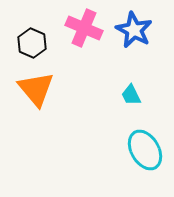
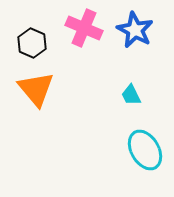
blue star: moved 1 px right
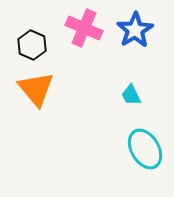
blue star: rotated 12 degrees clockwise
black hexagon: moved 2 px down
cyan ellipse: moved 1 px up
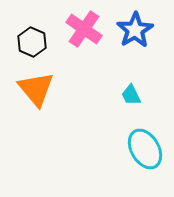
pink cross: moved 1 px down; rotated 12 degrees clockwise
black hexagon: moved 3 px up
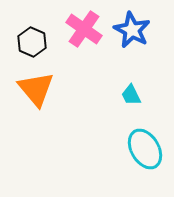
blue star: moved 3 px left; rotated 12 degrees counterclockwise
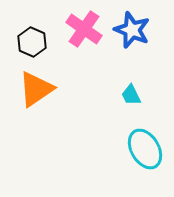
blue star: rotated 6 degrees counterclockwise
orange triangle: rotated 36 degrees clockwise
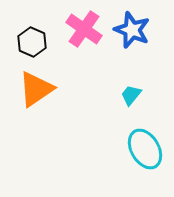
cyan trapezoid: rotated 65 degrees clockwise
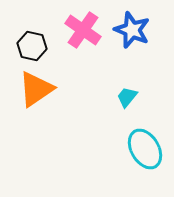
pink cross: moved 1 px left, 1 px down
black hexagon: moved 4 px down; rotated 12 degrees counterclockwise
cyan trapezoid: moved 4 px left, 2 px down
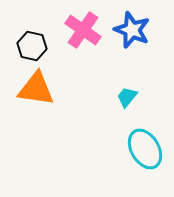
orange triangle: rotated 42 degrees clockwise
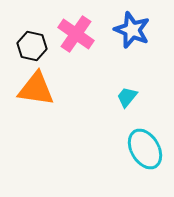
pink cross: moved 7 px left, 4 px down
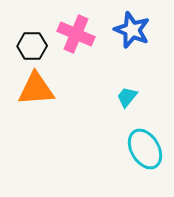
pink cross: rotated 12 degrees counterclockwise
black hexagon: rotated 12 degrees counterclockwise
orange triangle: rotated 12 degrees counterclockwise
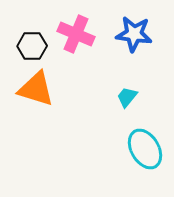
blue star: moved 2 px right, 4 px down; rotated 15 degrees counterclockwise
orange triangle: rotated 21 degrees clockwise
